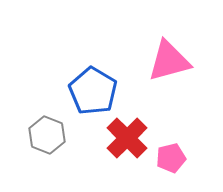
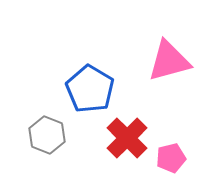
blue pentagon: moved 3 px left, 2 px up
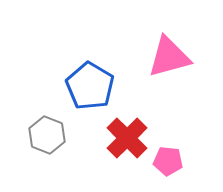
pink triangle: moved 4 px up
blue pentagon: moved 3 px up
pink pentagon: moved 3 px left, 3 px down; rotated 20 degrees clockwise
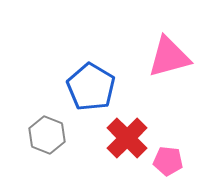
blue pentagon: moved 1 px right, 1 px down
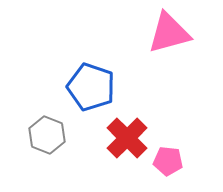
pink triangle: moved 24 px up
blue pentagon: rotated 12 degrees counterclockwise
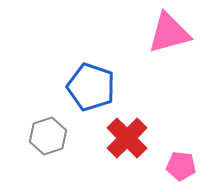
gray hexagon: moved 1 px right, 1 px down; rotated 21 degrees clockwise
pink pentagon: moved 13 px right, 5 px down
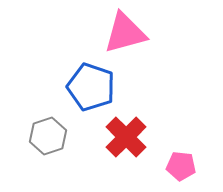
pink triangle: moved 44 px left
red cross: moved 1 px left, 1 px up
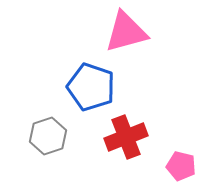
pink triangle: moved 1 px right, 1 px up
red cross: rotated 24 degrees clockwise
pink pentagon: rotated 8 degrees clockwise
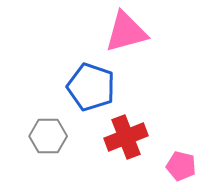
gray hexagon: rotated 18 degrees clockwise
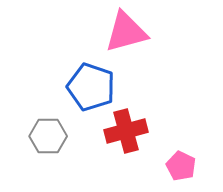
red cross: moved 6 px up; rotated 6 degrees clockwise
pink pentagon: rotated 12 degrees clockwise
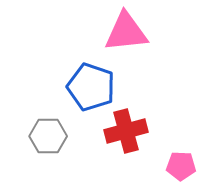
pink triangle: rotated 9 degrees clockwise
pink pentagon: rotated 24 degrees counterclockwise
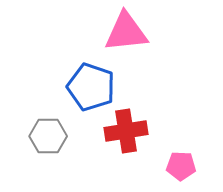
red cross: rotated 6 degrees clockwise
